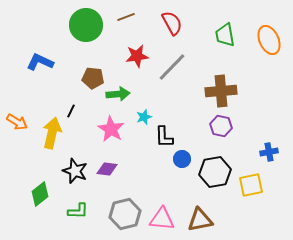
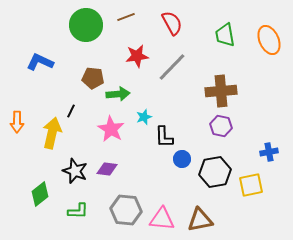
orange arrow: rotated 60 degrees clockwise
gray hexagon: moved 1 px right, 4 px up; rotated 20 degrees clockwise
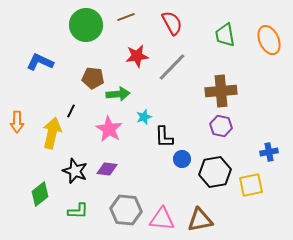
pink star: moved 2 px left
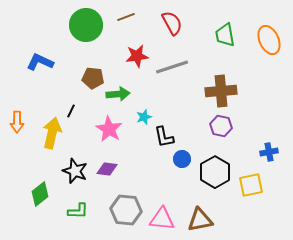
gray line: rotated 28 degrees clockwise
black L-shape: rotated 10 degrees counterclockwise
black hexagon: rotated 20 degrees counterclockwise
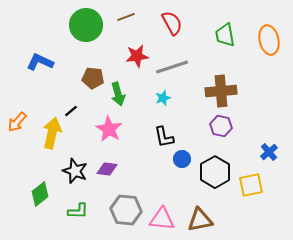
orange ellipse: rotated 12 degrees clockwise
green arrow: rotated 80 degrees clockwise
black line: rotated 24 degrees clockwise
cyan star: moved 19 px right, 19 px up
orange arrow: rotated 40 degrees clockwise
blue cross: rotated 30 degrees counterclockwise
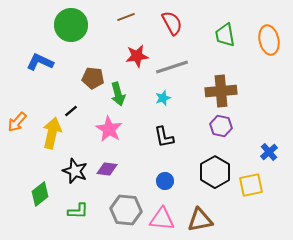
green circle: moved 15 px left
blue circle: moved 17 px left, 22 px down
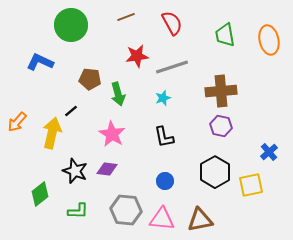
brown pentagon: moved 3 px left, 1 px down
pink star: moved 3 px right, 5 px down
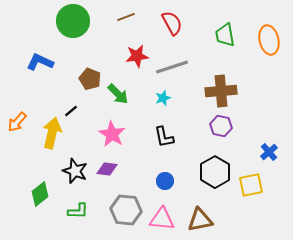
green circle: moved 2 px right, 4 px up
brown pentagon: rotated 15 degrees clockwise
green arrow: rotated 30 degrees counterclockwise
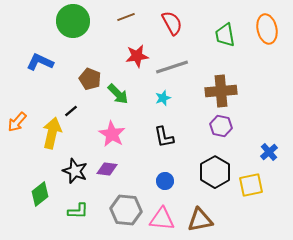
orange ellipse: moved 2 px left, 11 px up
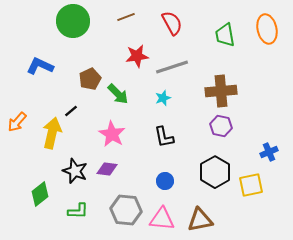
blue L-shape: moved 4 px down
brown pentagon: rotated 25 degrees clockwise
blue cross: rotated 18 degrees clockwise
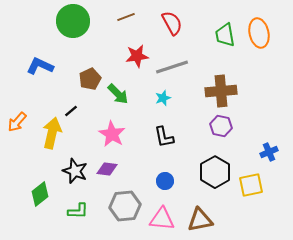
orange ellipse: moved 8 px left, 4 px down
gray hexagon: moved 1 px left, 4 px up; rotated 12 degrees counterclockwise
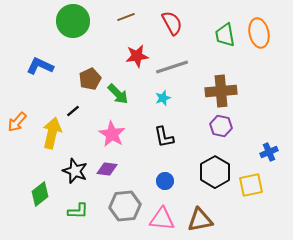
black line: moved 2 px right
